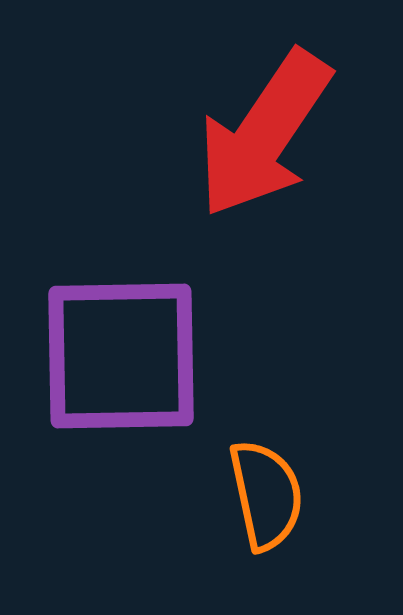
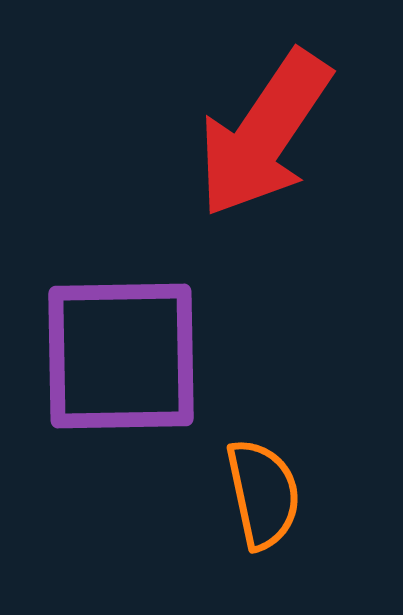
orange semicircle: moved 3 px left, 1 px up
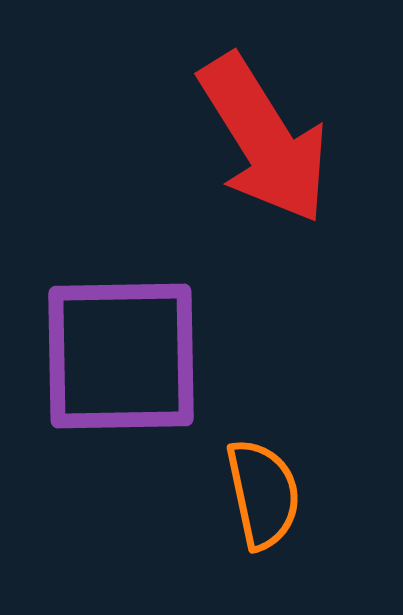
red arrow: moved 5 px down; rotated 66 degrees counterclockwise
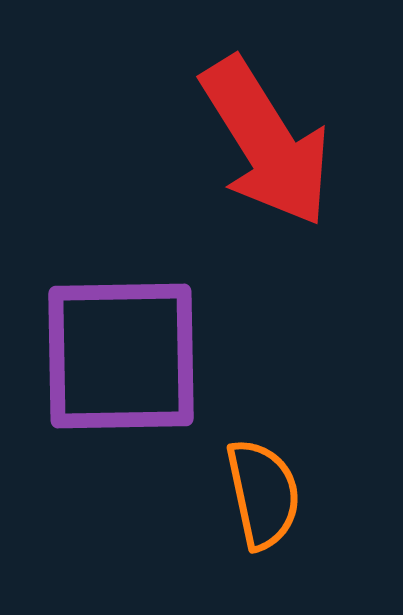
red arrow: moved 2 px right, 3 px down
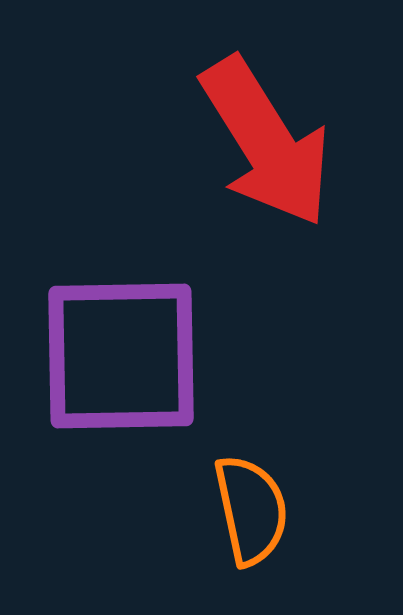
orange semicircle: moved 12 px left, 16 px down
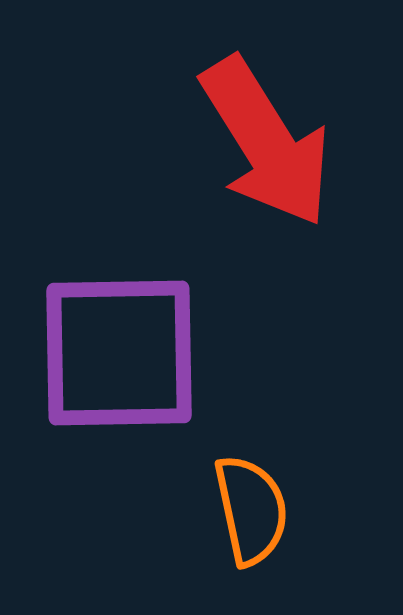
purple square: moved 2 px left, 3 px up
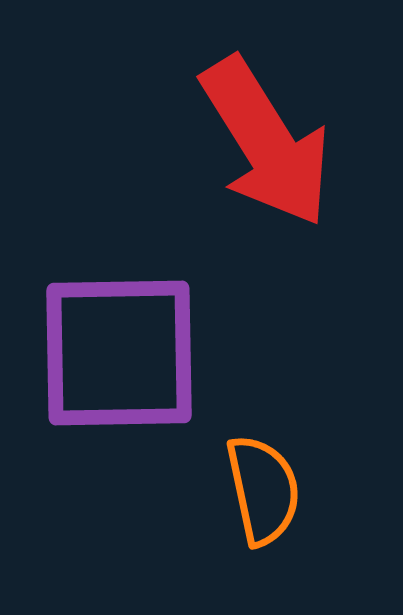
orange semicircle: moved 12 px right, 20 px up
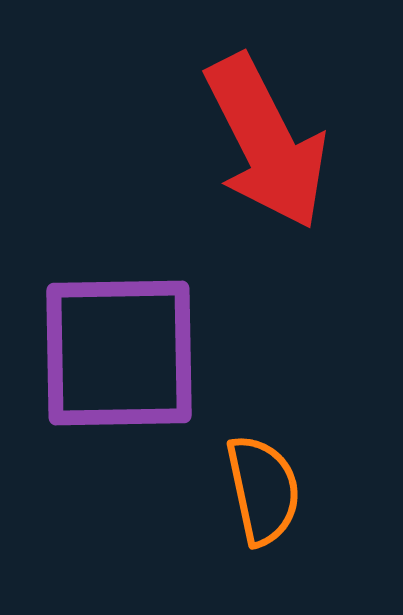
red arrow: rotated 5 degrees clockwise
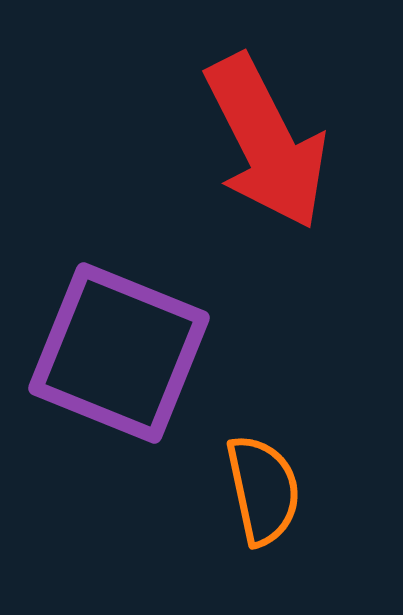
purple square: rotated 23 degrees clockwise
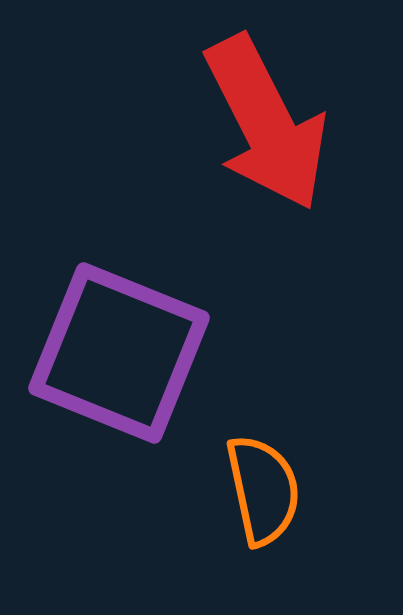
red arrow: moved 19 px up
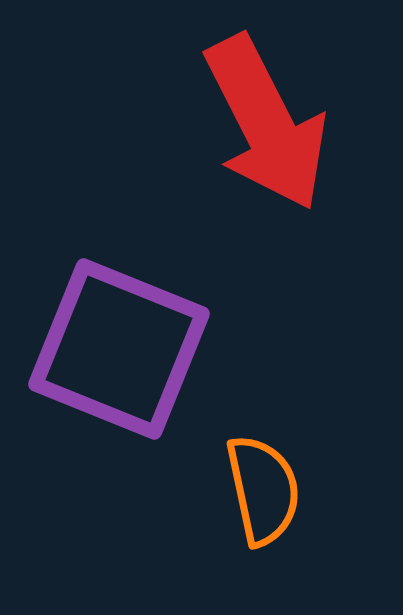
purple square: moved 4 px up
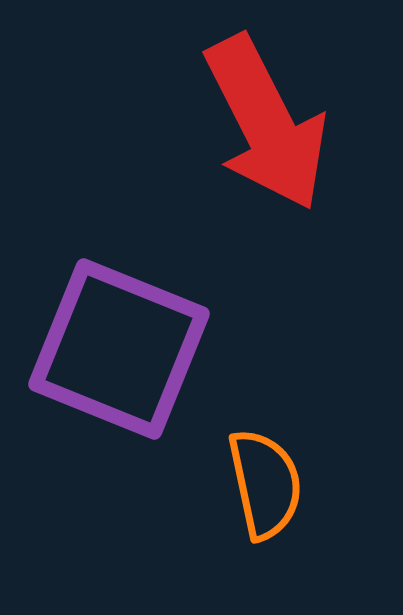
orange semicircle: moved 2 px right, 6 px up
